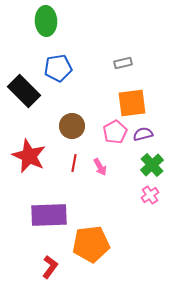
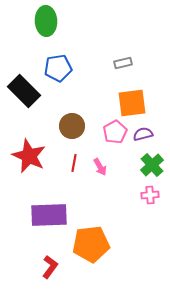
pink cross: rotated 30 degrees clockwise
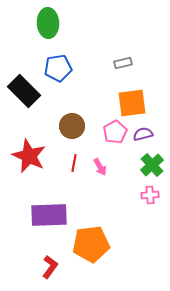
green ellipse: moved 2 px right, 2 px down
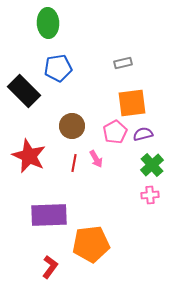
pink arrow: moved 4 px left, 8 px up
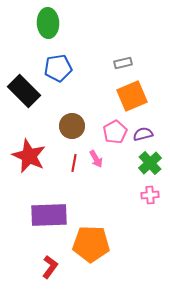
orange square: moved 7 px up; rotated 16 degrees counterclockwise
green cross: moved 2 px left, 2 px up
orange pentagon: rotated 9 degrees clockwise
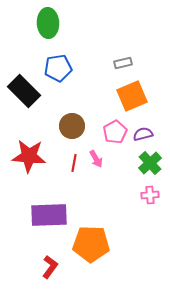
red star: rotated 20 degrees counterclockwise
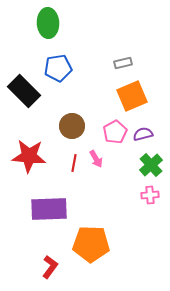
green cross: moved 1 px right, 2 px down
purple rectangle: moved 6 px up
